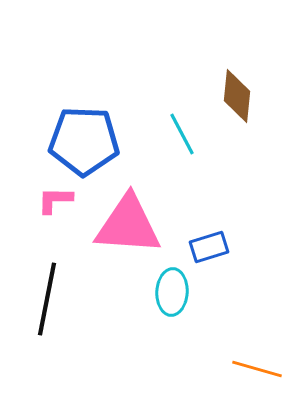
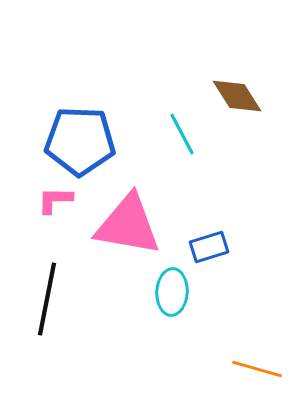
brown diamond: rotated 38 degrees counterclockwise
blue pentagon: moved 4 px left
pink triangle: rotated 6 degrees clockwise
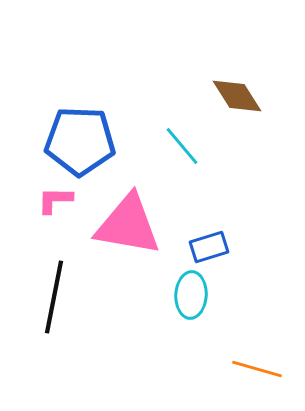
cyan line: moved 12 px down; rotated 12 degrees counterclockwise
cyan ellipse: moved 19 px right, 3 px down
black line: moved 7 px right, 2 px up
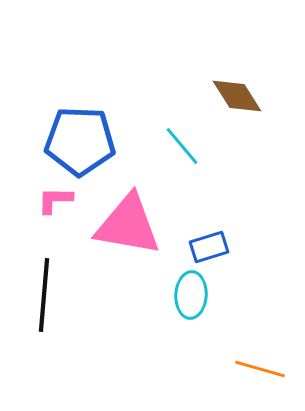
black line: moved 10 px left, 2 px up; rotated 6 degrees counterclockwise
orange line: moved 3 px right
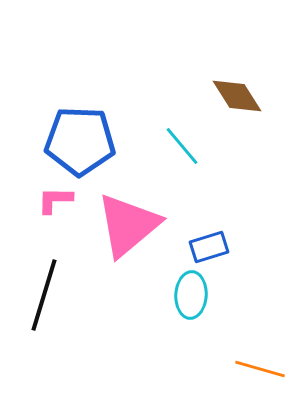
pink triangle: rotated 50 degrees counterclockwise
black line: rotated 12 degrees clockwise
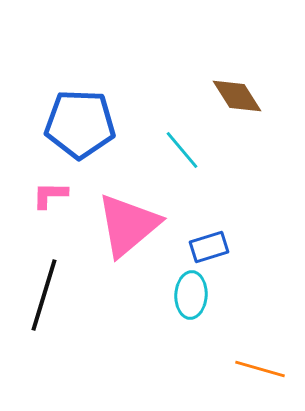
blue pentagon: moved 17 px up
cyan line: moved 4 px down
pink L-shape: moved 5 px left, 5 px up
